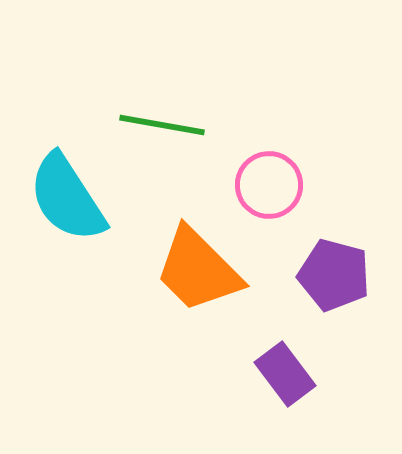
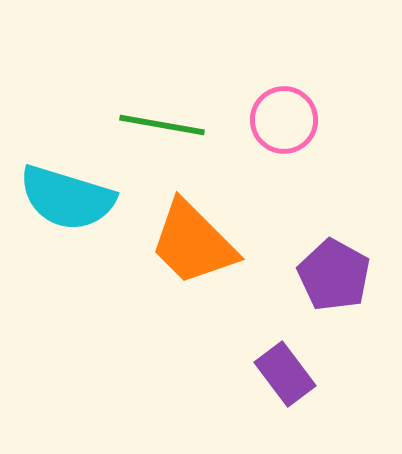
pink circle: moved 15 px right, 65 px up
cyan semicircle: rotated 40 degrees counterclockwise
orange trapezoid: moved 5 px left, 27 px up
purple pentagon: rotated 14 degrees clockwise
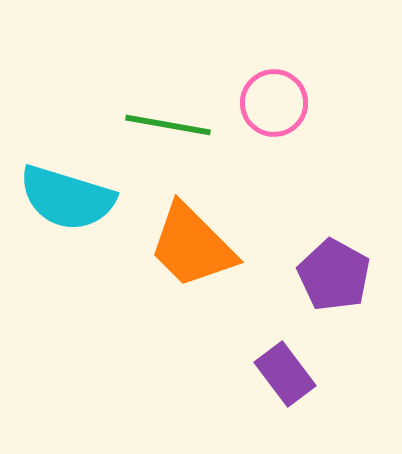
pink circle: moved 10 px left, 17 px up
green line: moved 6 px right
orange trapezoid: moved 1 px left, 3 px down
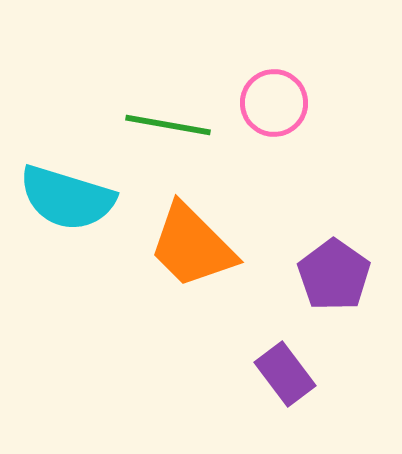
purple pentagon: rotated 6 degrees clockwise
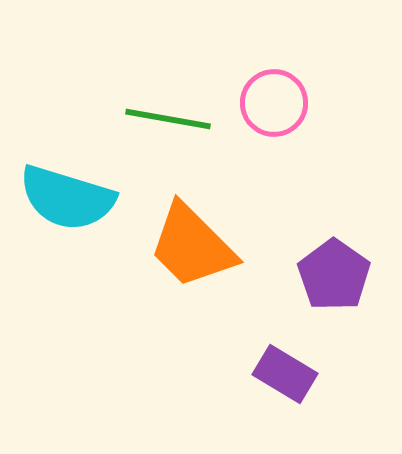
green line: moved 6 px up
purple rectangle: rotated 22 degrees counterclockwise
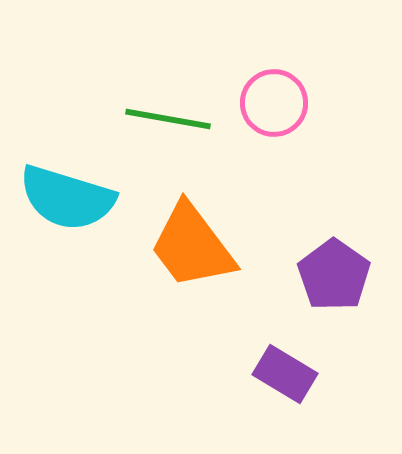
orange trapezoid: rotated 8 degrees clockwise
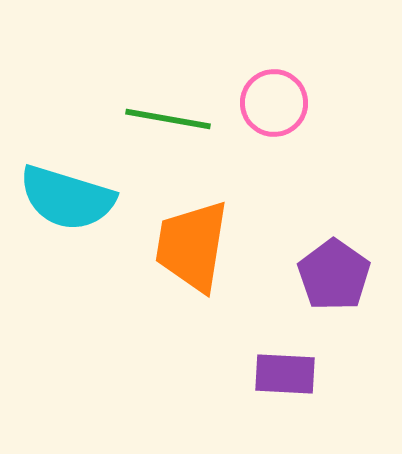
orange trapezoid: rotated 46 degrees clockwise
purple rectangle: rotated 28 degrees counterclockwise
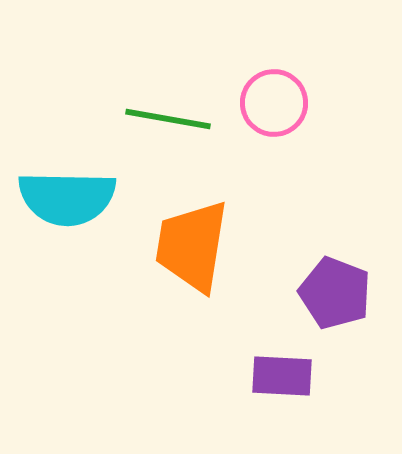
cyan semicircle: rotated 16 degrees counterclockwise
purple pentagon: moved 1 px right, 18 px down; rotated 14 degrees counterclockwise
purple rectangle: moved 3 px left, 2 px down
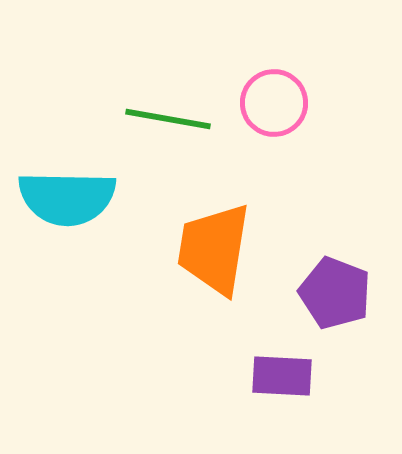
orange trapezoid: moved 22 px right, 3 px down
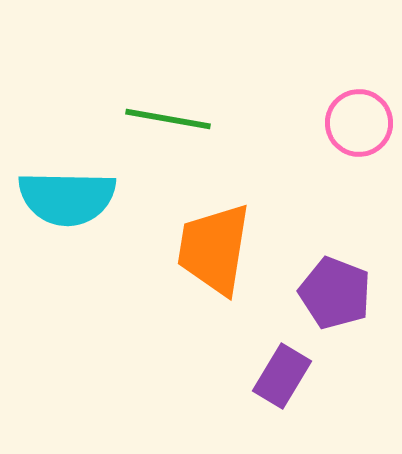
pink circle: moved 85 px right, 20 px down
purple rectangle: rotated 62 degrees counterclockwise
